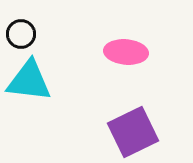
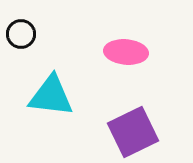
cyan triangle: moved 22 px right, 15 px down
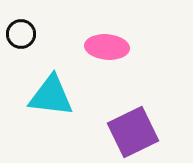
pink ellipse: moved 19 px left, 5 px up
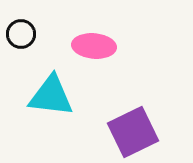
pink ellipse: moved 13 px left, 1 px up
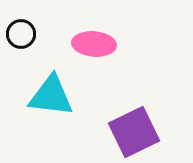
pink ellipse: moved 2 px up
purple square: moved 1 px right
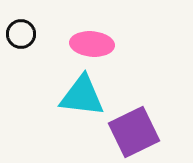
pink ellipse: moved 2 px left
cyan triangle: moved 31 px right
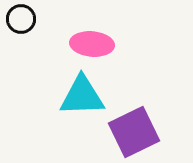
black circle: moved 15 px up
cyan triangle: rotated 9 degrees counterclockwise
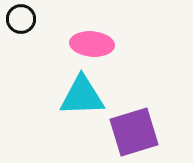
purple square: rotated 9 degrees clockwise
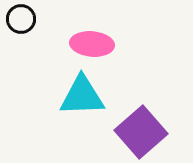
purple square: moved 7 px right; rotated 24 degrees counterclockwise
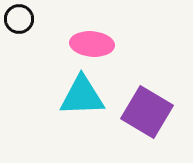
black circle: moved 2 px left
purple square: moved 6 px right, 20 px up; rotated 18 degrees counterclockwise
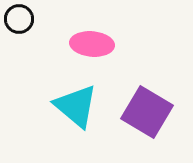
cyan triangle: moved 6 px left, 10 px down; rotated 42 degrees clockwise
